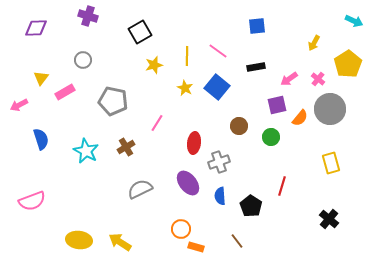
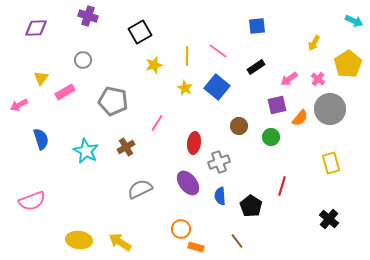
black rectangle at (256, 67): rotated 24 degrees counterclockwise
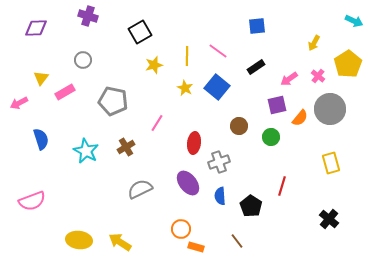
pink cross at (318, 79): moved 3 px up
pink arrow at (19, 105): moved 2 px up
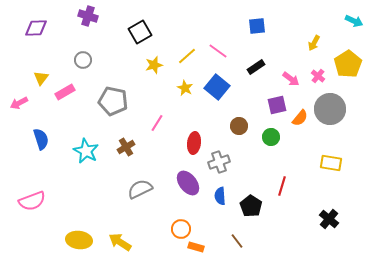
yellow line at (187, 56): rotated 48 degrees clockwise
pink arrow at (289, 79): moved 2 px right; rotated 108 degrees counterclockwise
yellow rectangle at (331, 163): rotated 65 degrees counterclockwise
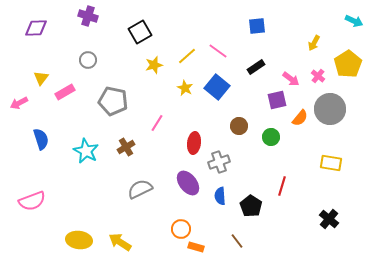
gray circle at (83, 60): moved 5 px right
purple square at (277, 105): moved 5 px up
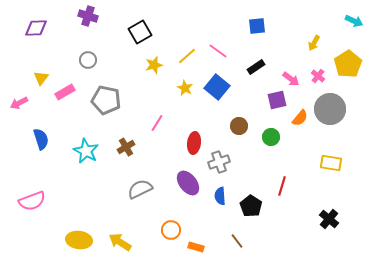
gray pentagon at (113, 101): moved 7 px left, 1 px up
orange circle at (181, 229): moved 10 px left, 1 px down
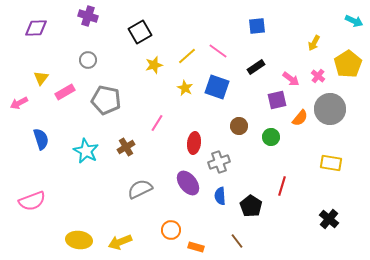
blue square at (217, 87): rotated 20 degrees counterclockwise
yellow arrow at (120, 242): rotated 55 degrees counterclockwise
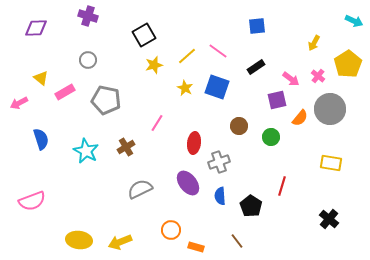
black square at (140, 32): moved 4 px right, 3 px down
yellow triangle at (41, 78): rotated 28 degrees counterclockwise
